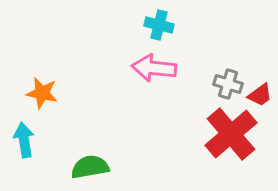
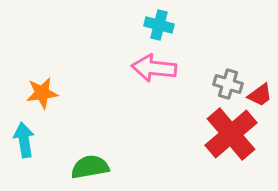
orange star: rotated 20 degrees counterclockwise
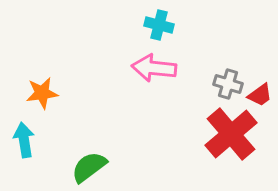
green semicircle: moved 1 px left; rotated 27 degrees counterclockwise
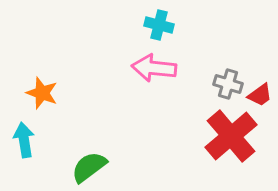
orange star: rotated 28 degrees clockwise
red cross: moved 2 px down
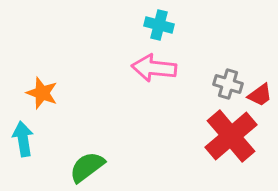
cyan arrow: moved 1 px left, 1 px up
green semicircle: moved 2 px left
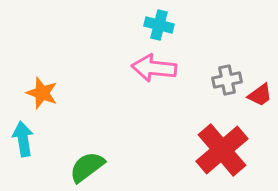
gray cross: moved 1 px left, 4 px up; rotated 28 degrees counterclockwise
red cross: moved 9 px left, 14 px down
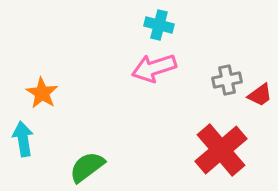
pink arrow: rotated 24 degrees counterclockwise
orange star: rotated 12 degrees clockwise
red cross: moved 1 px left
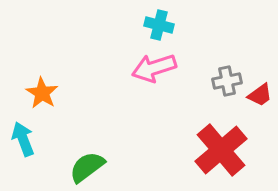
gray cross: moved 1 px down
cyan arrow: rotated 12 degrees counterclockwise
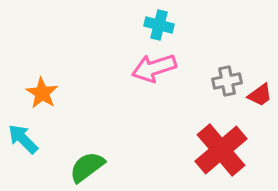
cyan arrow: rotated 24 degrees counterclockwise
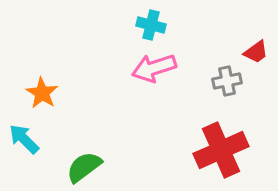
cyan cross: moved 8 px left
red trapezoid: moved 4 px left, 43 px up
cyan arrow: moved 1 px right
red cross: rotated 16 degrees clockwise
green semicircle: moved 3 px left
